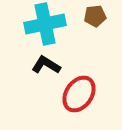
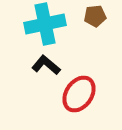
black L-shape: rotated 8 degrees clockwise
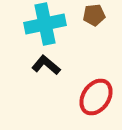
brown pentagon: moved 1 px left, 1 px up
red ellipse: moved 17 px right, 3 px down
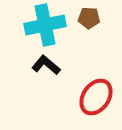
brown pentagon: moved 5 px left, 3 px down; rotated 10 degrees clockwise
cyan cross: moved 1 px down
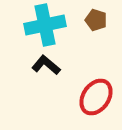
brown pentagon: moved 7 px right, 2 px down; rotated 15 degrees clockwise
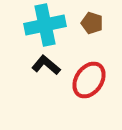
brown pentagon: moved 4 px left, 3 px down
red ellipse: moved 7 px left, 17 px up
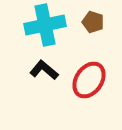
brown pentagon: moved 1 px right, 1 px up
black L-shape: moved 2 px left, 5 px down
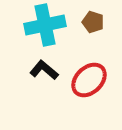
red ellipse: rotated 12 degrees clockwise
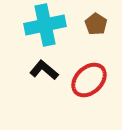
brown pentagon: moved 3 px right, 2 px down; rotated 15 degrees clockwise
